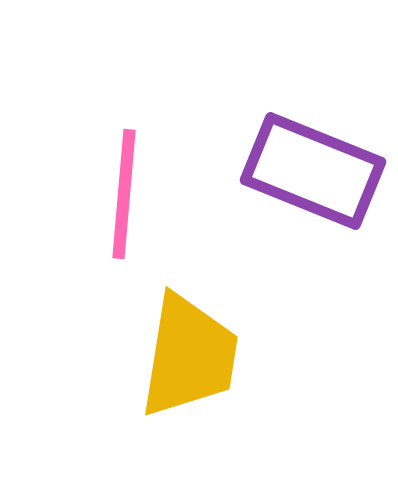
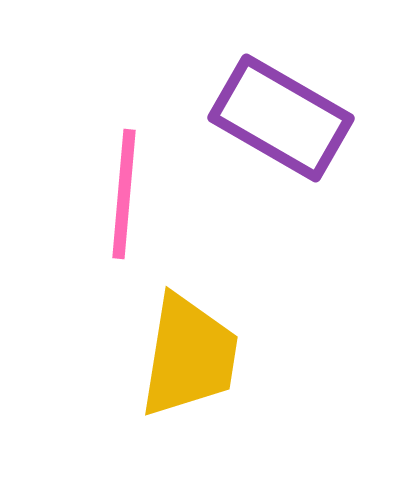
purple rectangle: moved 32 px left, 53 px up; rotated 8 degrees clockwise
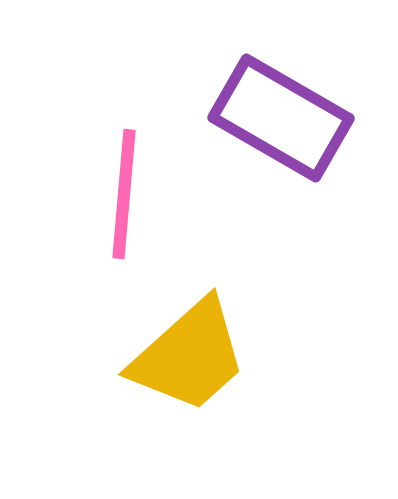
yellow trapezoid: rotated 39 degrees clockwise
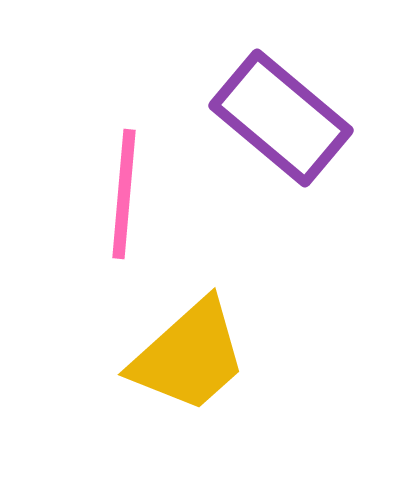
purple rectangle: rotated 10 degrees clockwise
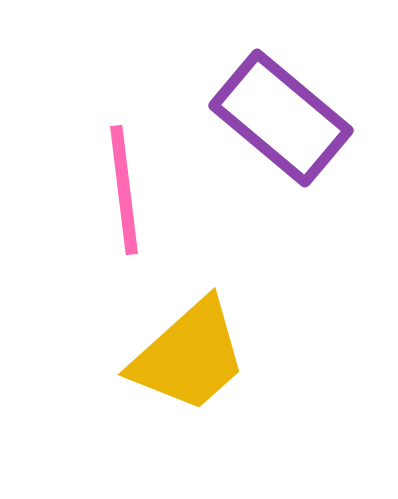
pink line: moved 4 px up; rotated 12 degrees counterclockwise
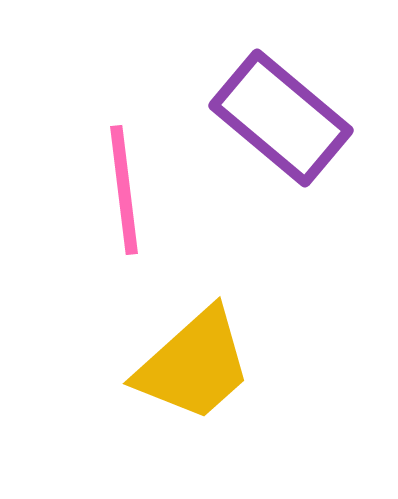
yellow trapezoid: moved 5 px right, 9 px down
